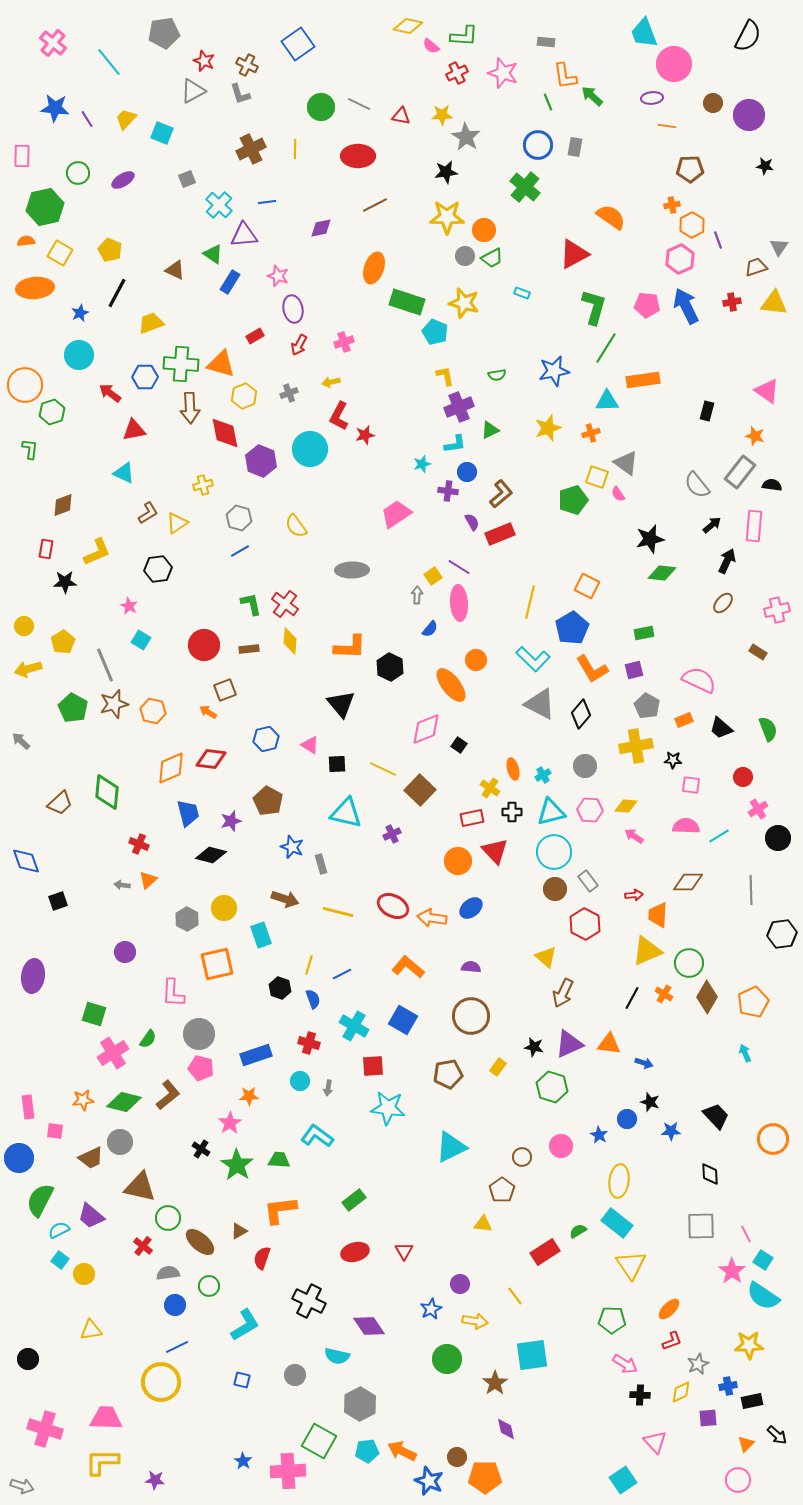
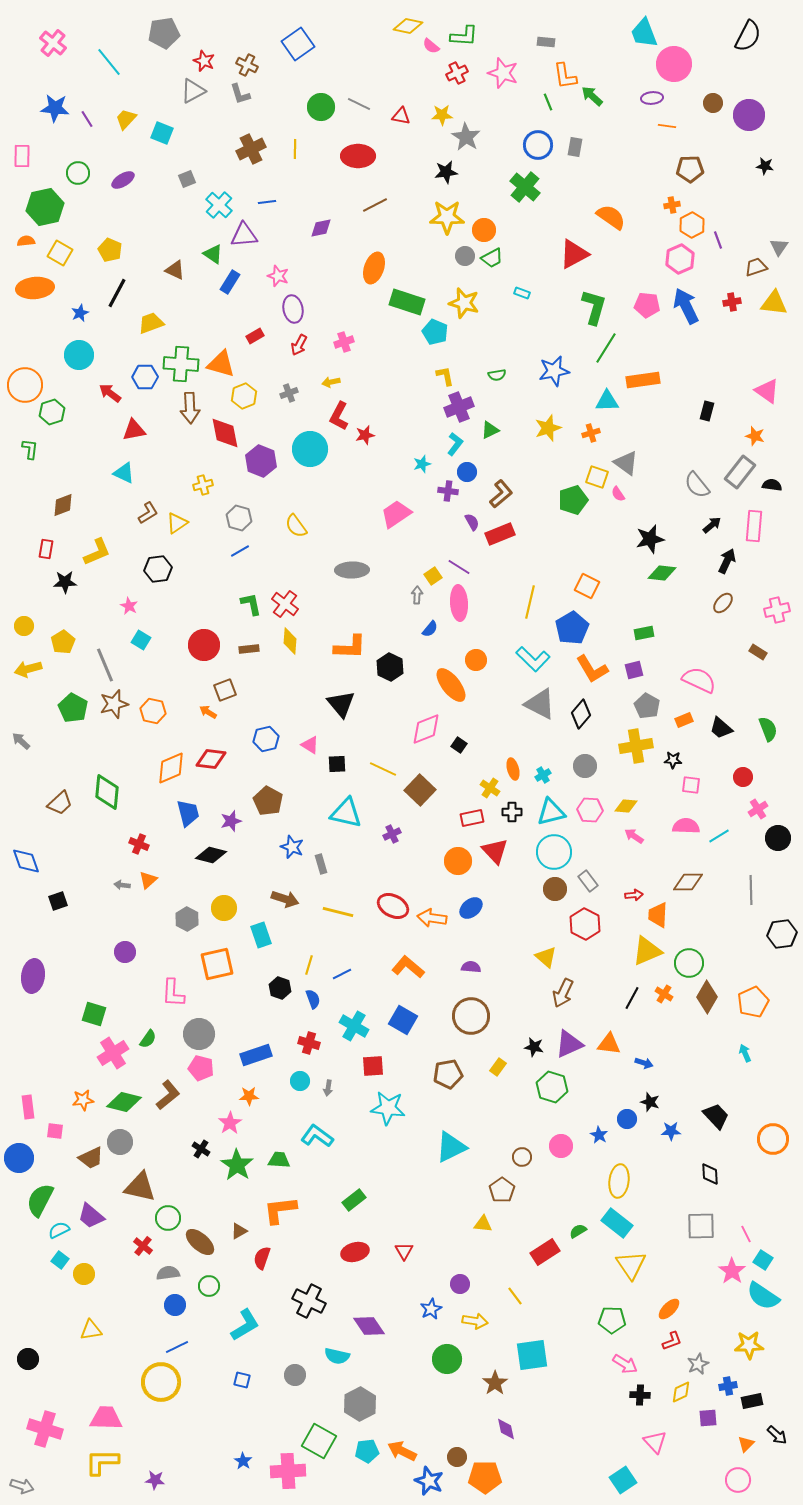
cyan L-shape at (455, 444): rotated 45 degrees counterclockwise
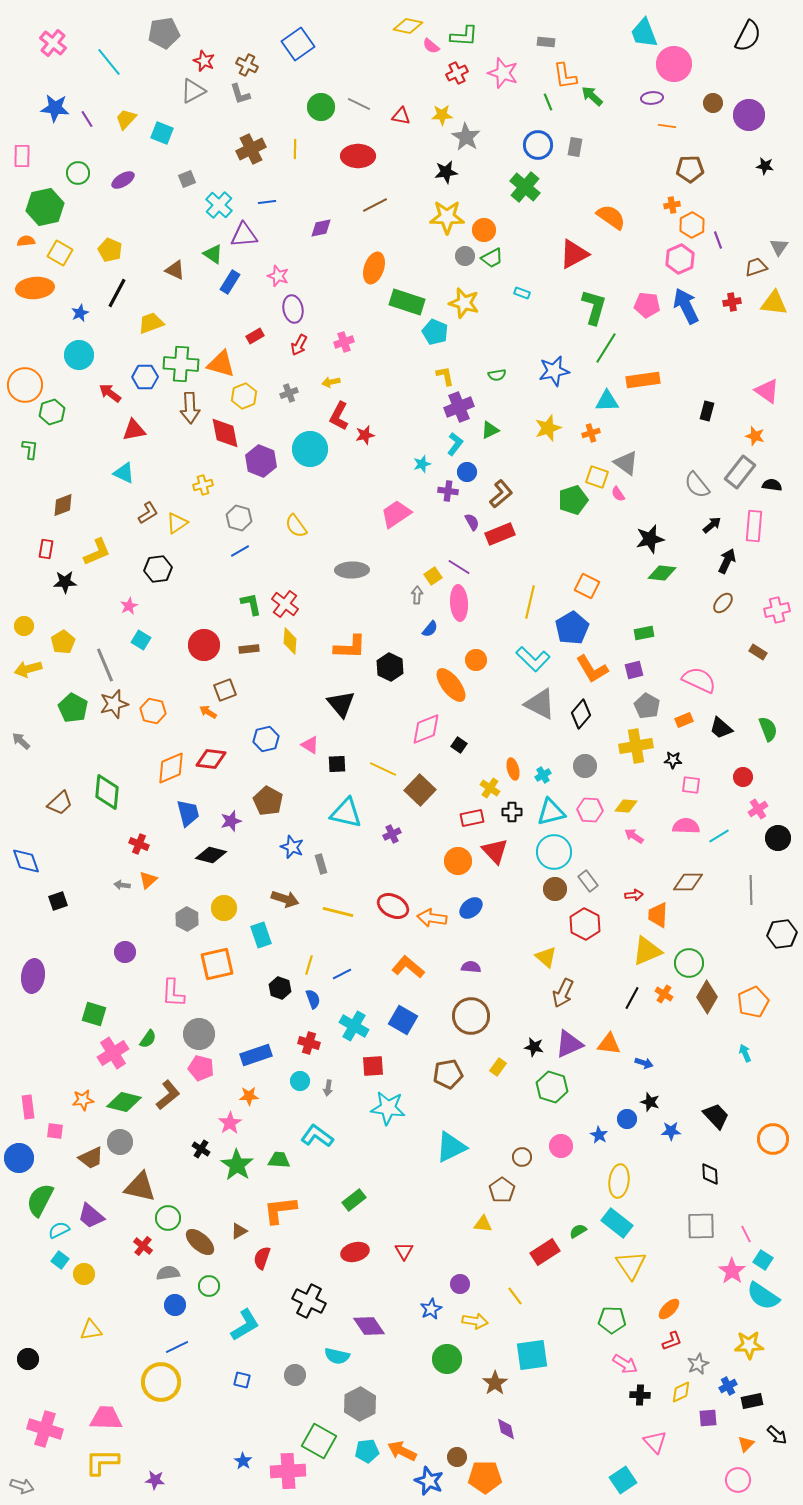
pink star at (129, 606): rotated 18 degrees clockwise
blue cross at (728, 1386): rotated 18 degrees counterclockwise
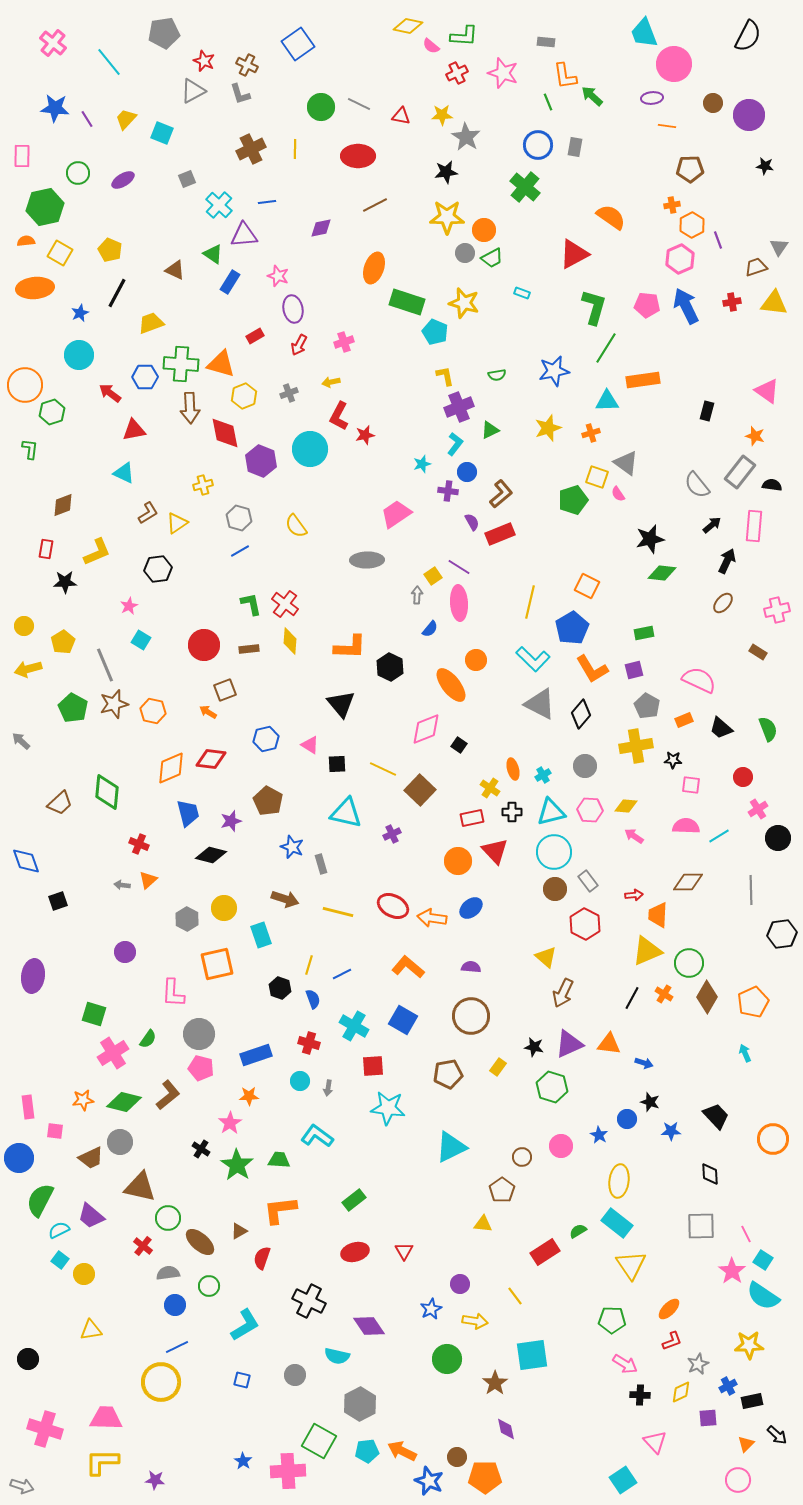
gray circle at (465, 256): moved 3 px up
gray ellipse at (352, 570): moved 15 px right, 10 px up
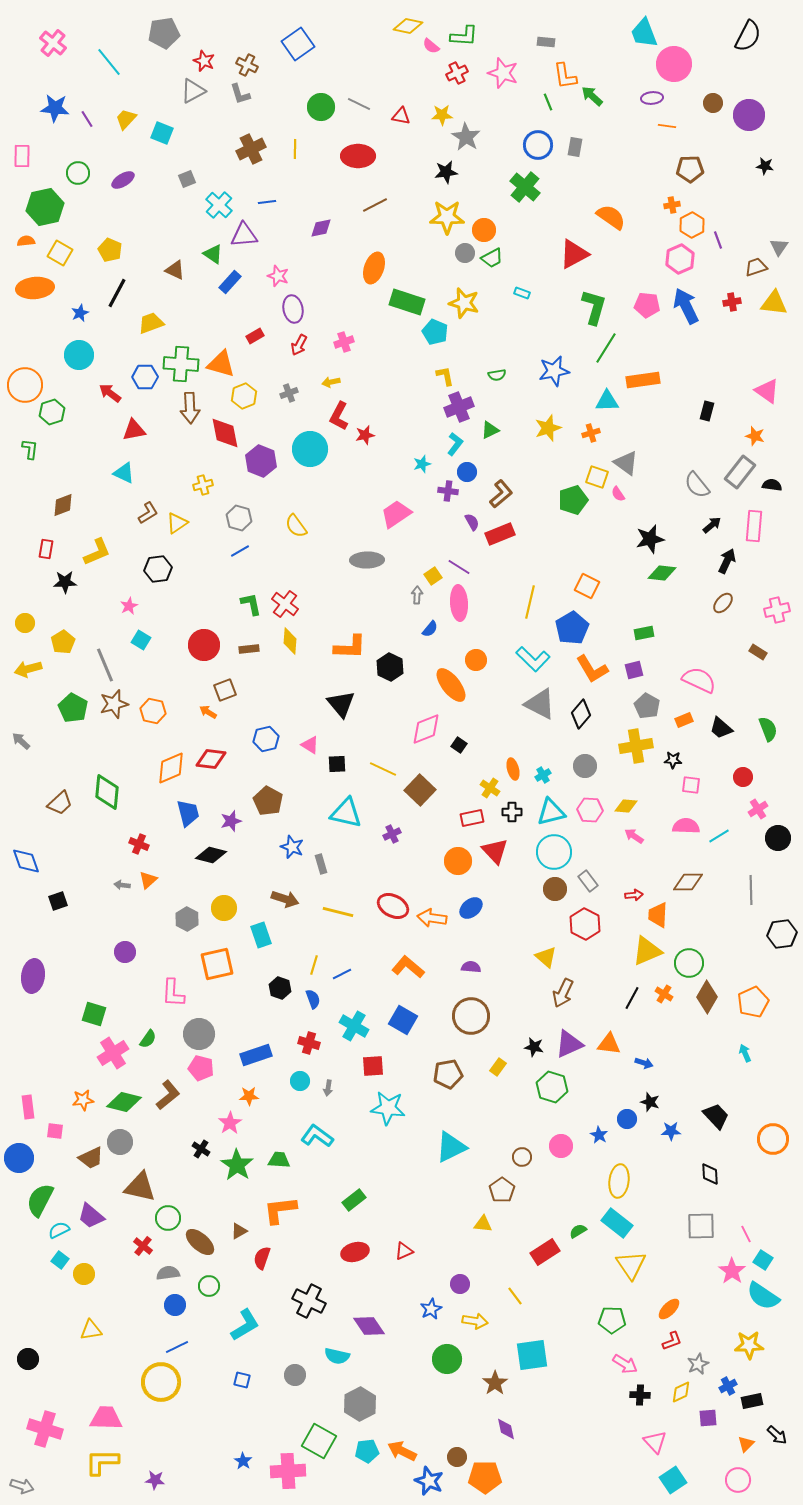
blue rectangle at (230, 282): rotated 10 degrees clockwise
yellow circle at (24, 626): moved 1 px right, 3 px up
yellow line at (309, 965): moved 5 px right
red triangle at (404, 1251): rotated 36 degrees clockwise
cyan square at (623, 1480): moved 50 px right
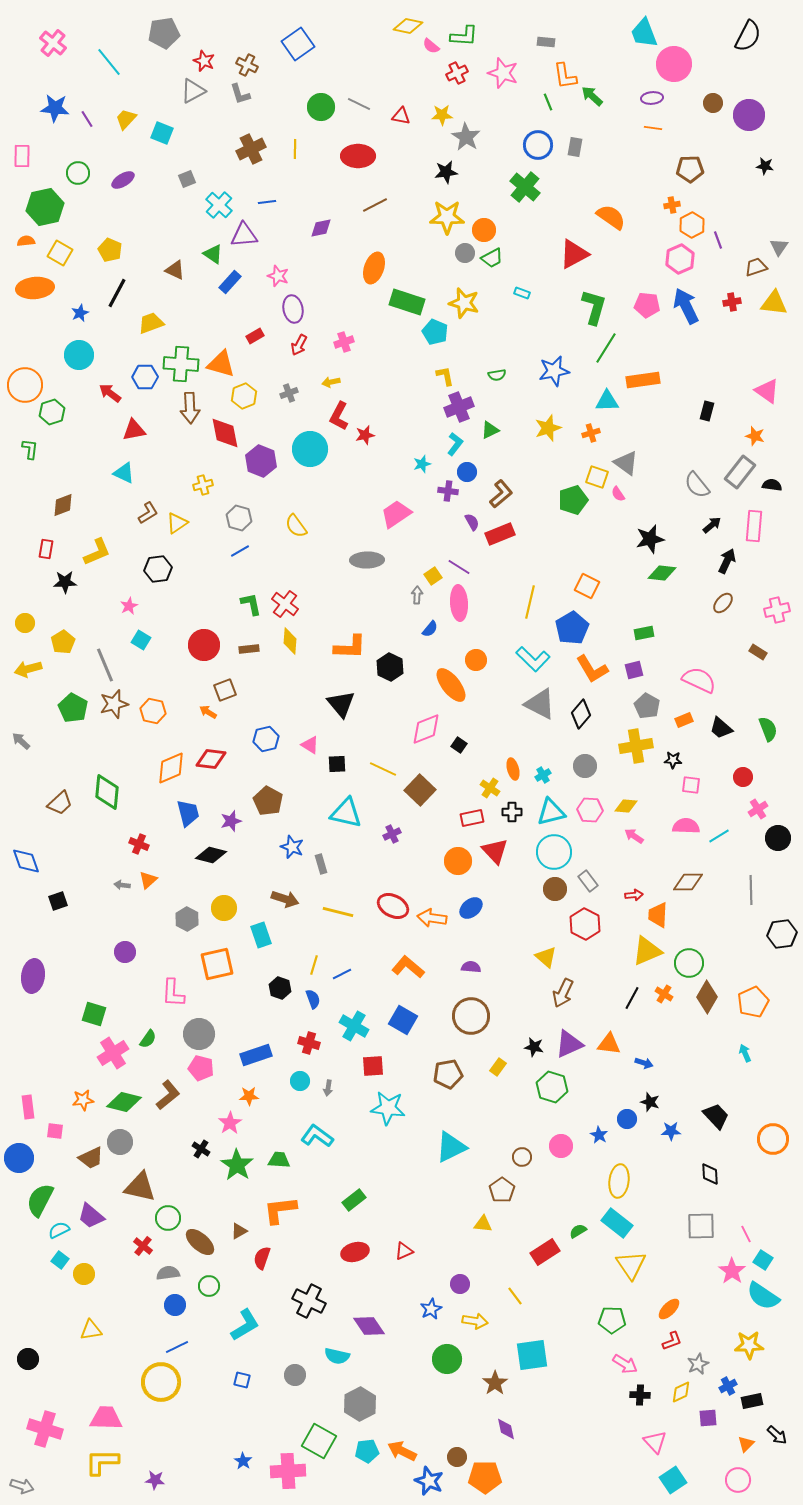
orange line at (667, 126): moved 14 px left, 2 px down
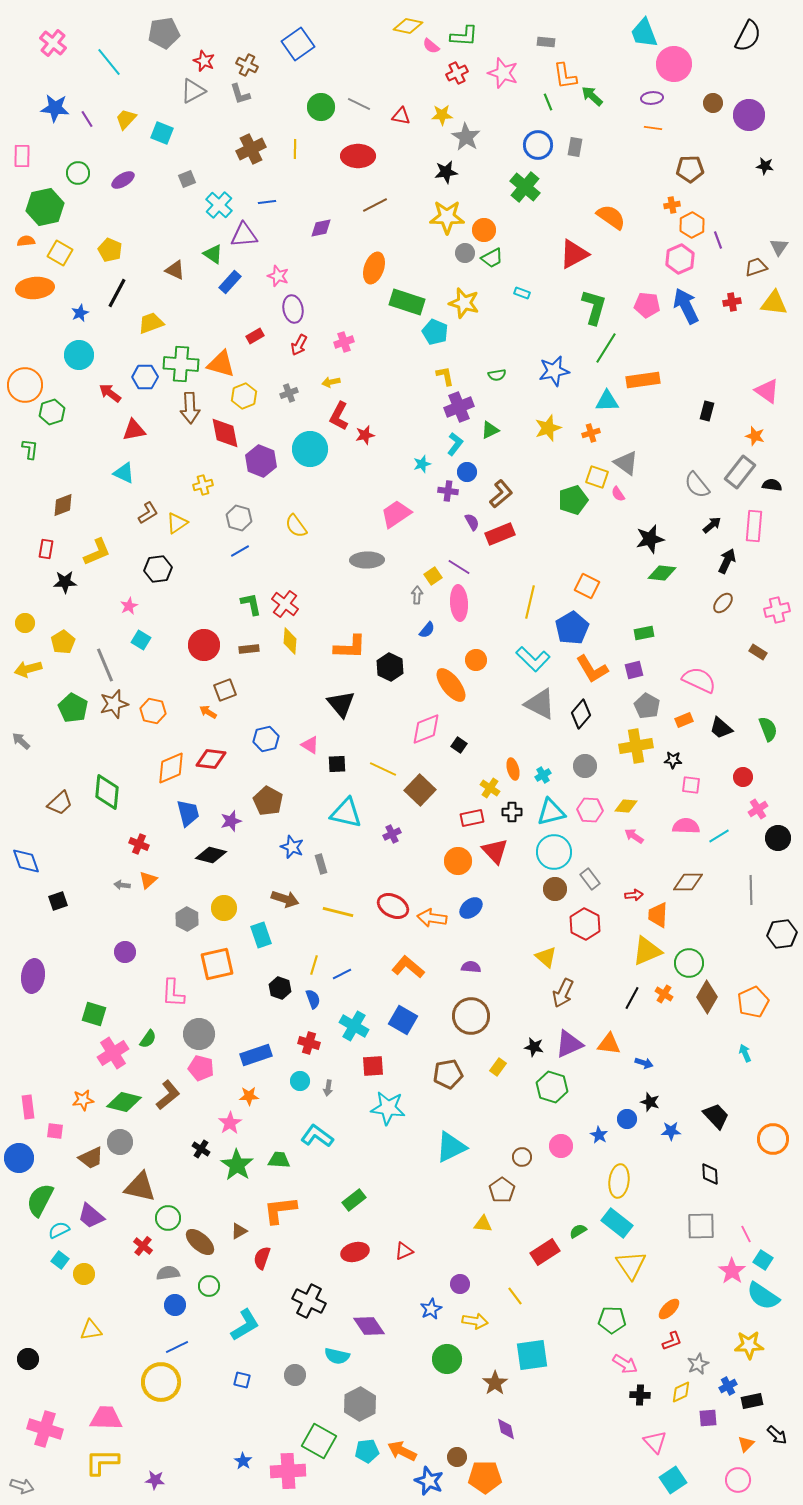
blue semicircle at (430, 629): moved 3 px left, 1 px down
gray rectangle at (588, 881): moved 2 px right, 2 px up
